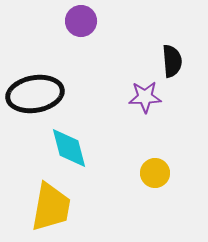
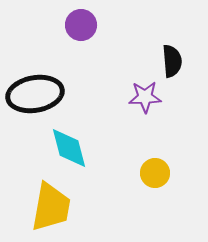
purple circle: moved 4 px down
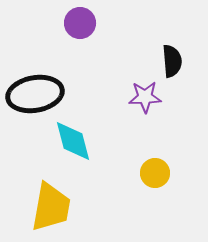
purple circle: moved 1 px left, 2 px up
cyan diamond: moved 4 px right, 7 px up
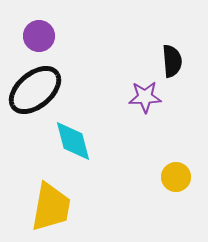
purple circle: moved 41 px left, 13 px down
black ellipse: moved 4 px up; rotated 30 degrees counterclockwise
yellow circle: moved 21 px right, 4 px down
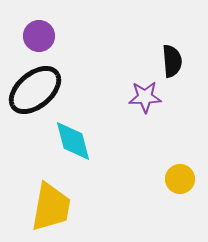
yellow circle: moved 4 px right, 2 px down
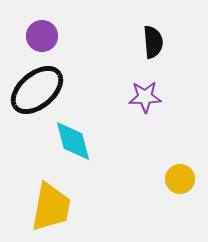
purple circle: moved 3 px right
black semicircle: moved 19 px left, 19 px up
black ellipse: moved 2 px right
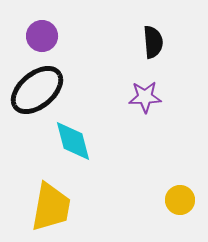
yellow circle: moved 21 px down
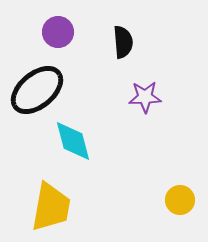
purple circle: moved 16 px right, 4 px up
black semicircle: moved 30 px left
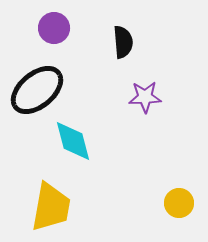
purple circle: moved 4 px left, 4 px up
yellow circle: moved 1 px left, 3 px down
